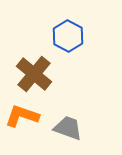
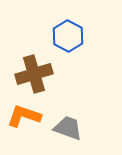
brown cross: rotated 33 degrees clockwise
orange L-shape: moved 2 px right
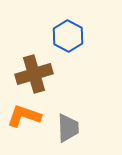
gray trapezoid: rotated 68 degrees clockwise
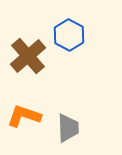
blue hexagon: moved 1 px right, 1 px up
brown cross: moved 6 px left, 18 px up; rotated 24 degrees counterclockwise
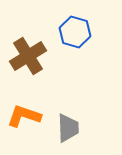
blue hexagon: moved 6 px right, 3 px up; rotated 12 degrees counterclockwise
brown cross: rotated 9 degrees clockwise
